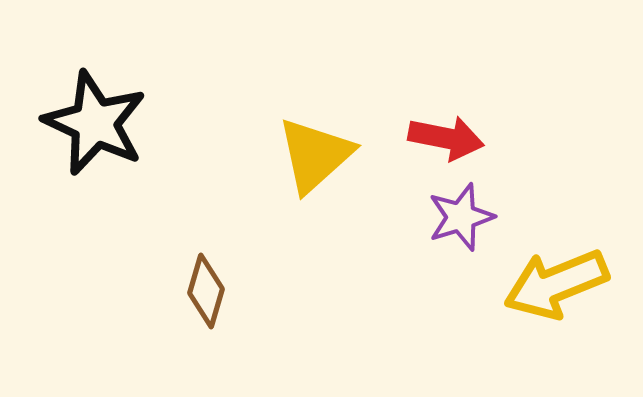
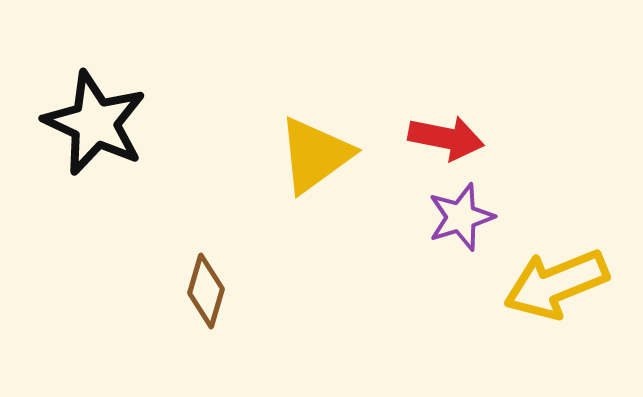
yellow triangle: rotated 6 degrees clockwise
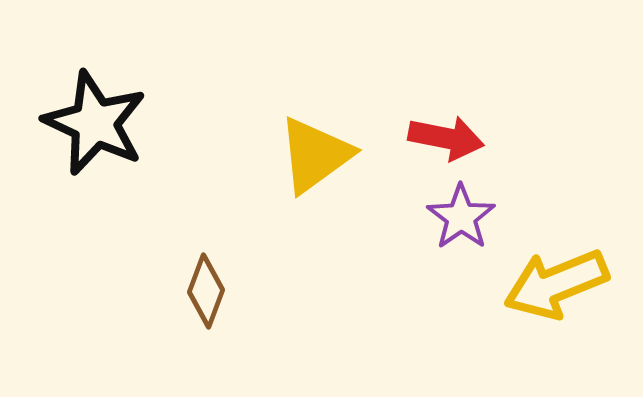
purple star: rotated 18 degrees counterclockwise
brown diamond: rotated 4 degrees clockwise
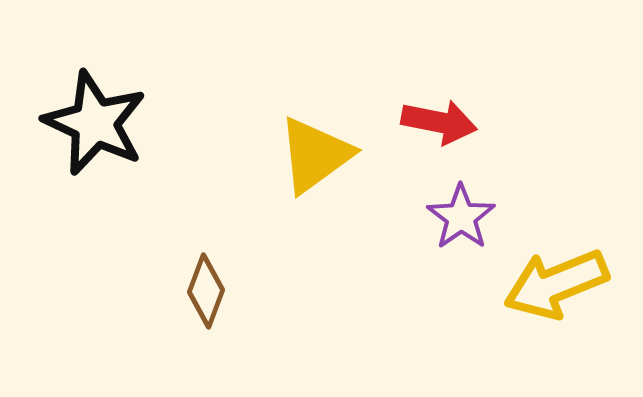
red arrow: moved 7 px left, 16 px up
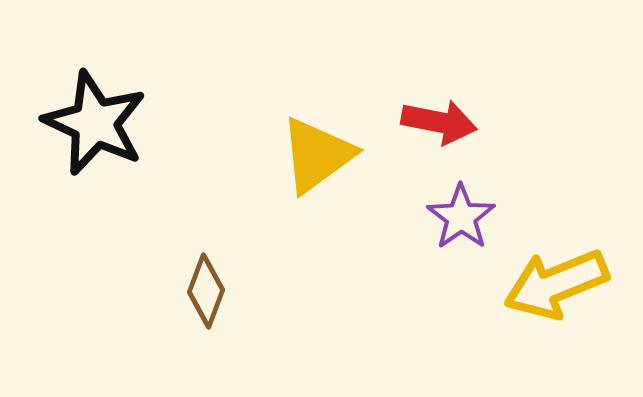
yellow triangle: moved 2 px right
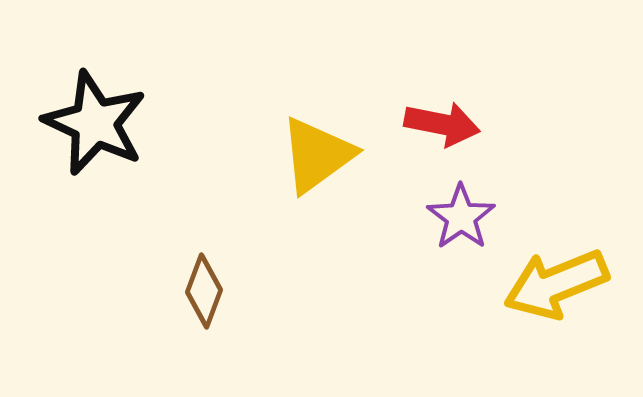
red arrow: moved 3 px right, 2 px down
brown diamond: moved 2 px left
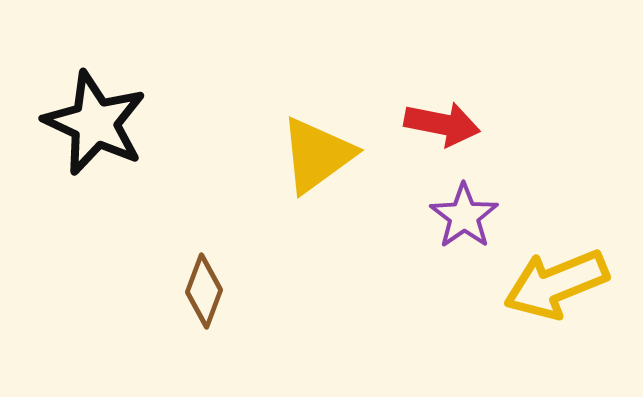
purple star: moved 3 px right, 1 px up
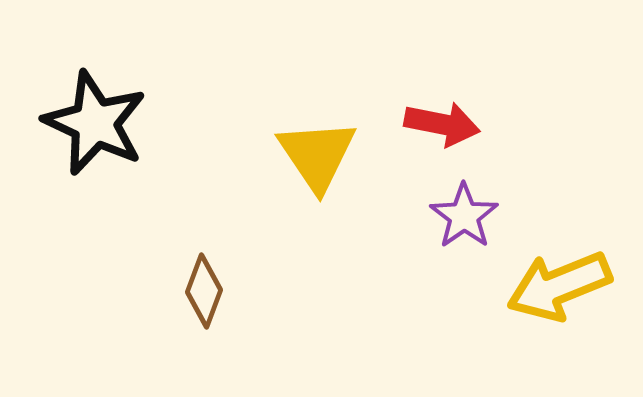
yellow triangle: rotated 28 degrees counterclockwise
yellow arrow: moved 3 px right, 2 px down
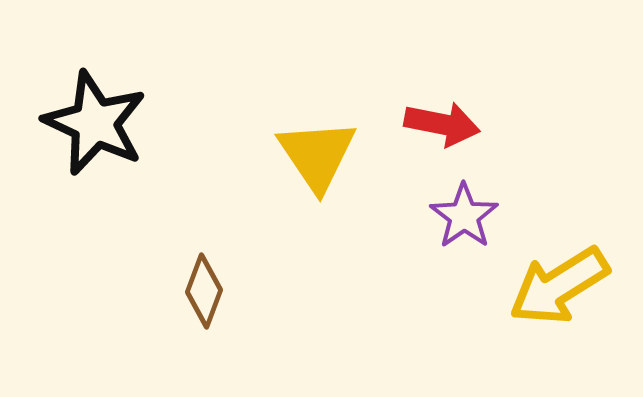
yellow arrow: rotated 10 degrees counterclockwise
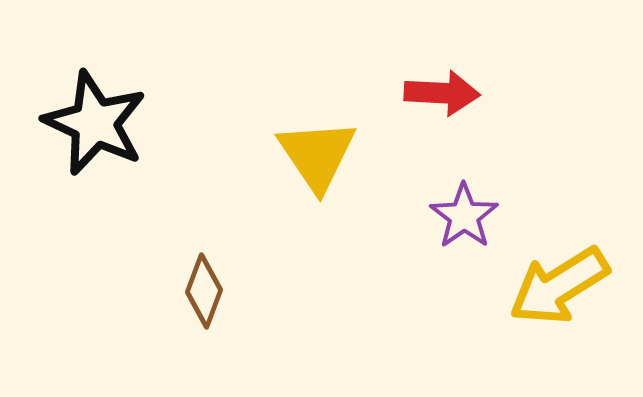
red arrow: moved 31 px up; rotated 8 degrees counterclockwise
